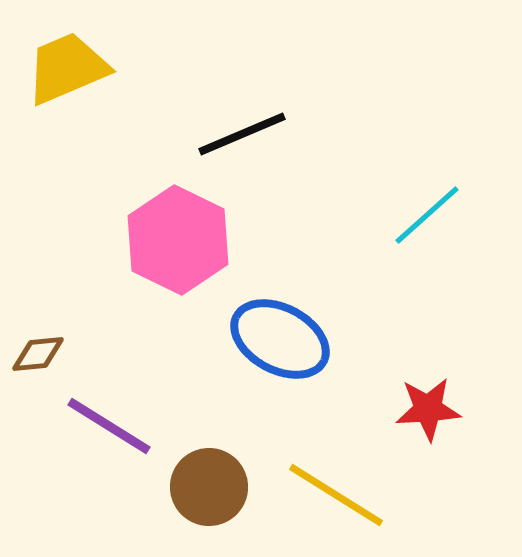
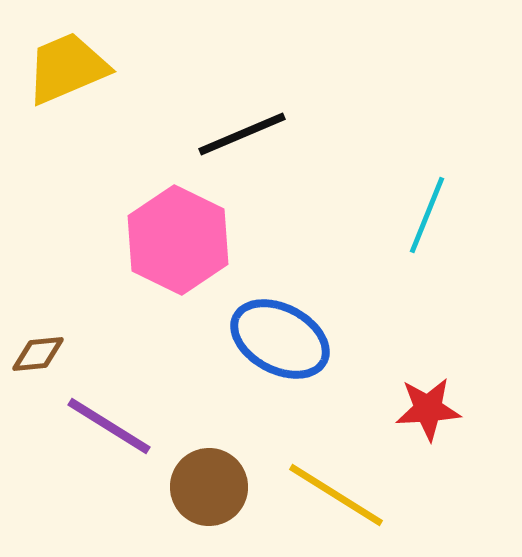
cyan line: rotated 26 degrees counterclockwise
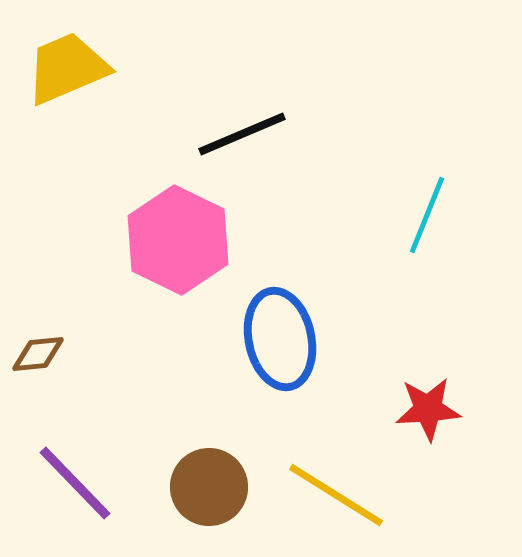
blue ellipse: rotated 50 degrees clockwise
purple line: moved 34 px left, 57 px down; rotated 14 degrees clockwise
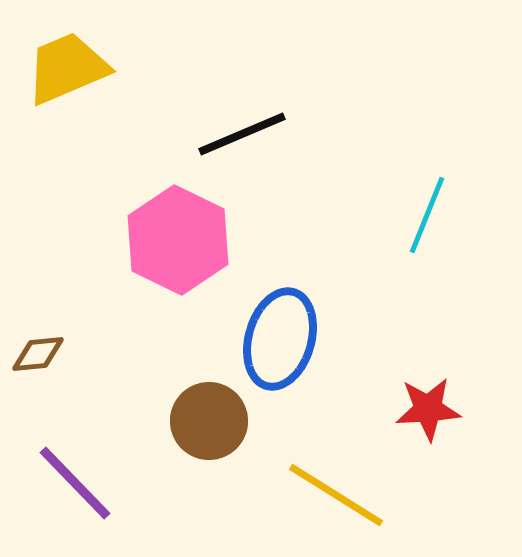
blue ellipse: rotated 28 degrees clockwise
brown circle: moved 66 px up
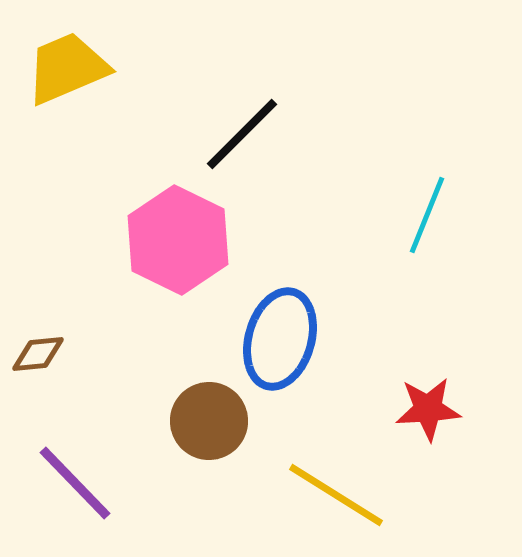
black line: rotated 22 degrees counterclockwise
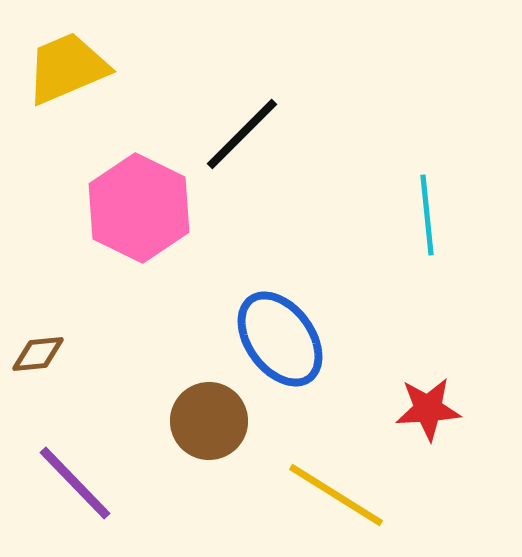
cyan line: rotated 28 degrees counterclockwise
pink hexagon: moved 39 px left, 32 px up
blue ellipse: rotated 52 degrees counterclockwise
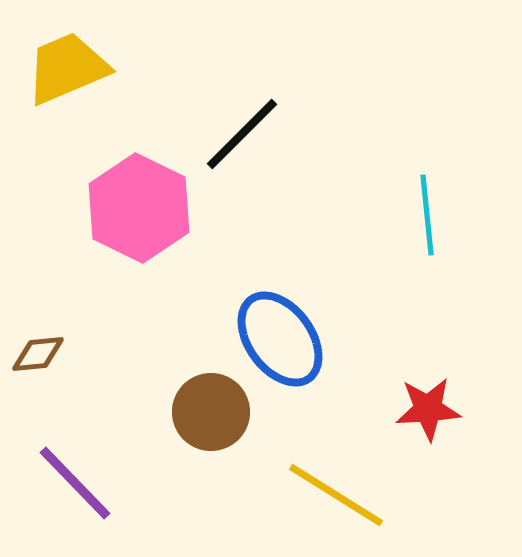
brown circle: moved 2 px right, 9 px up
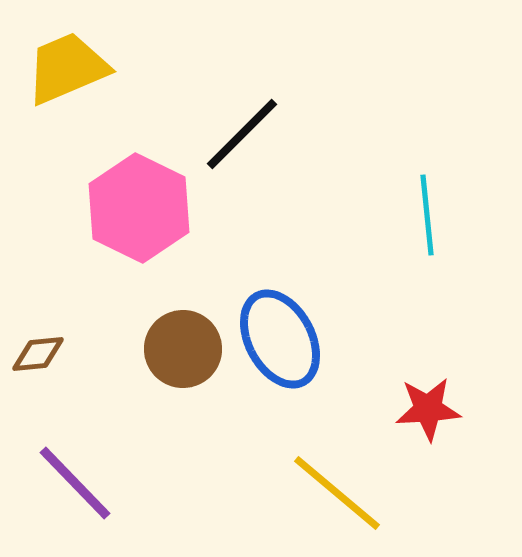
blue ellipse: rotated 8 degrees clockwise
brown circle: moved 28 px left, 63 px up
yellow line: moved 1 px right, 2 px up; rotated 8 degrees clockwise
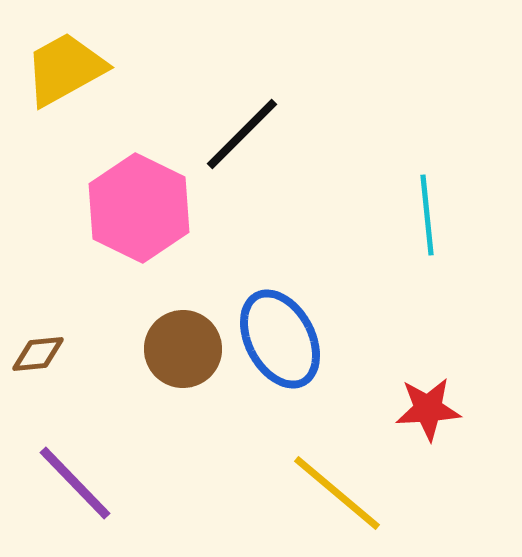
yellow trapezoid: moved 2 px left, 1 px down; rotated 6 degrees counterclockwise
